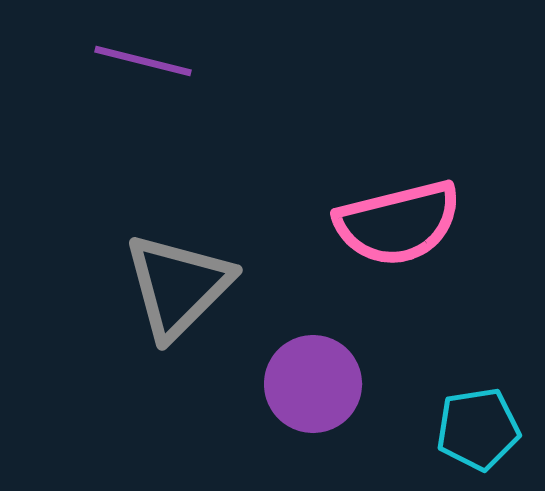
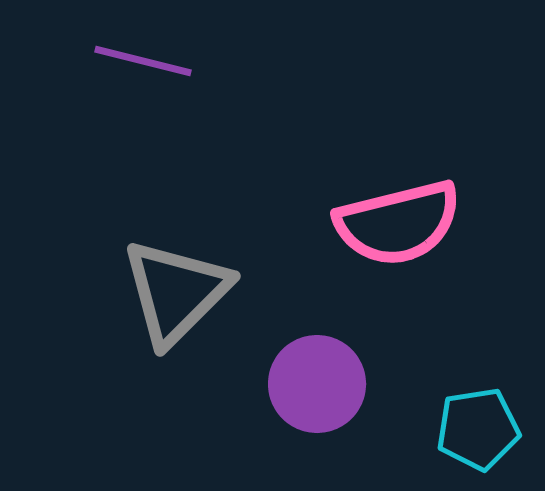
gray triangle: moved 2 px left, 6 px down
purple circle: moved 4 px right
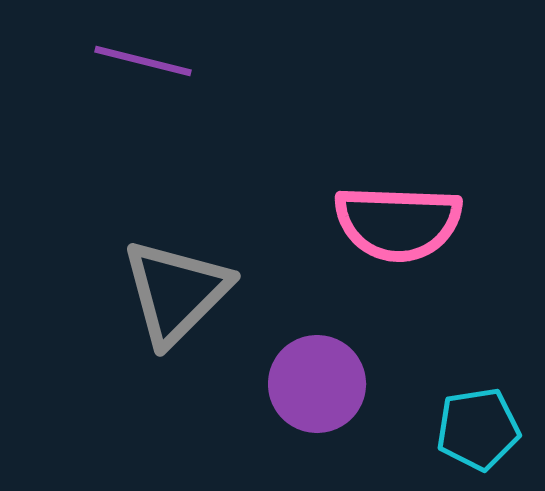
pink semicircle: rotated 16 degrees clockwise
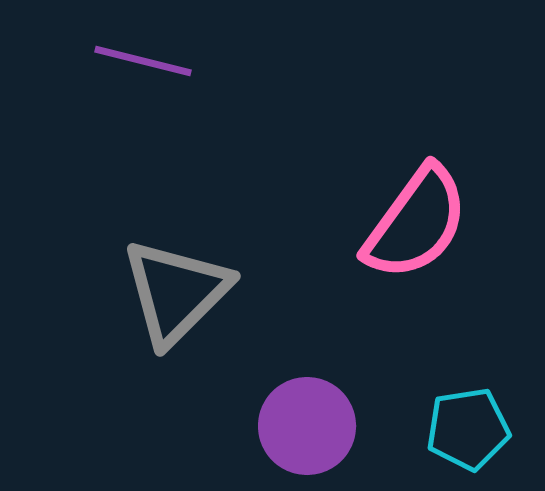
pink semicircle: moved 18 px right; rotated 56 degrees counterclockwise
purple circle: moved 10 px left, 42 px down
cyan pentagon: moved 10 px left
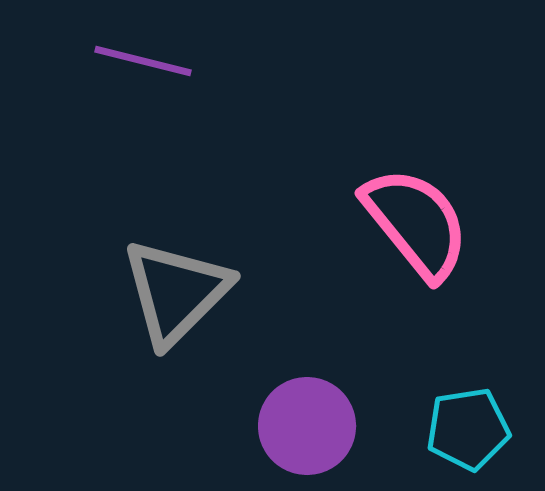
pink semicircle: rotated 75 degrees counterclockwise
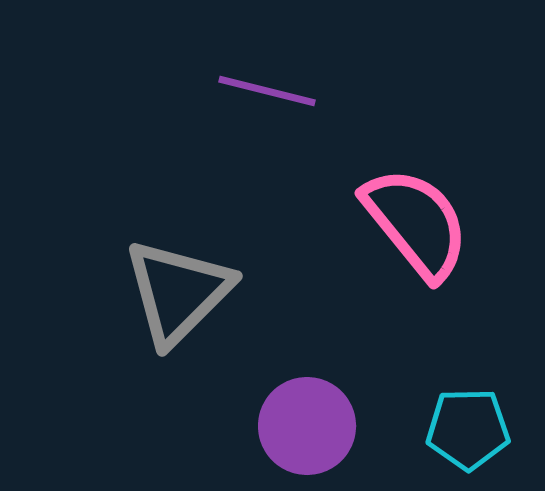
purple line: moved 124 px right, 30 px down
gray triangle: moved 2 px right
cyan pentagon: rotated 8 degrees clockwise
